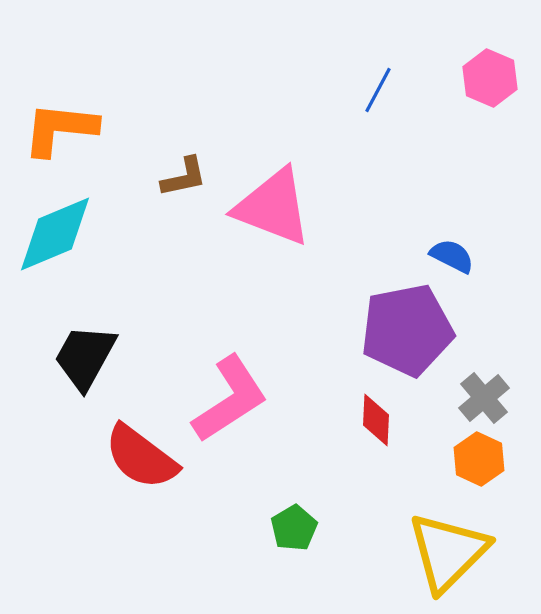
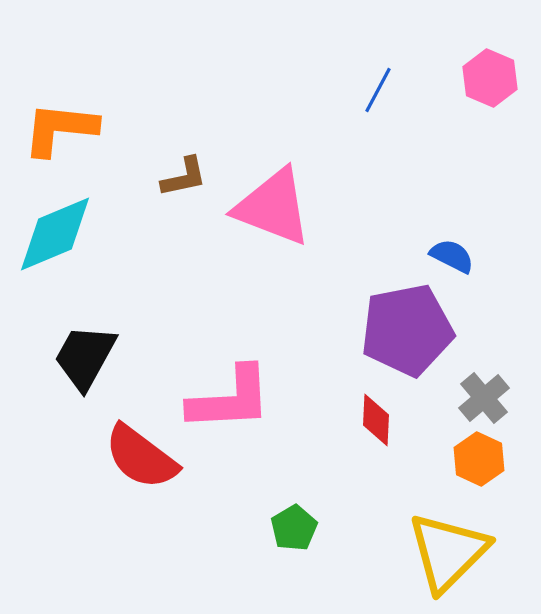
pink L-shape: rotated 30 degrees clockwise
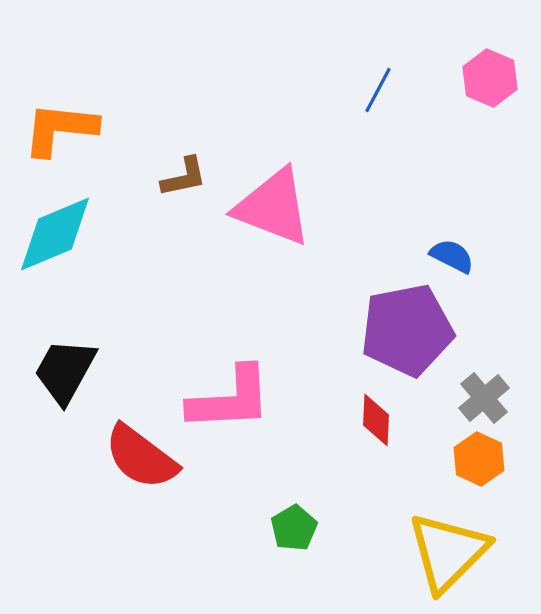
black trapezoid: moved 20 px left, 14 px down
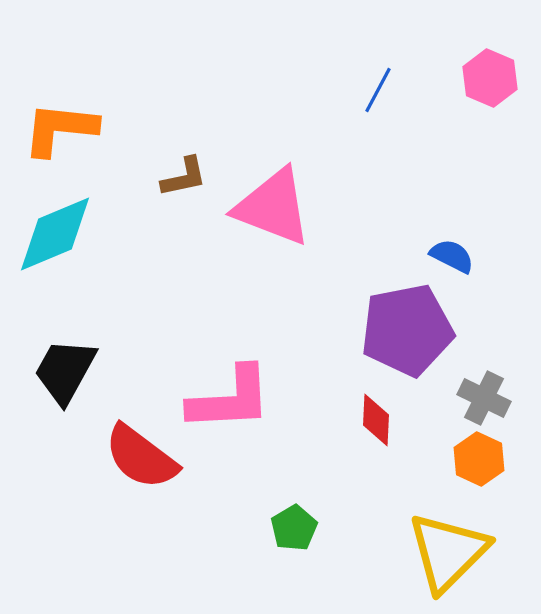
gray cross: rotated 24 degrees counterclockwise
